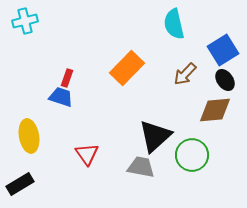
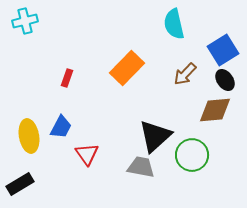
blue trapezoid: moved 30 px down; rotated 100 degrees clockwise
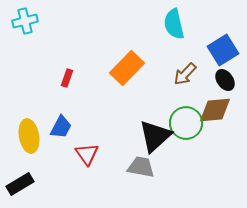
green circle: moved 6 px left, 32 px up
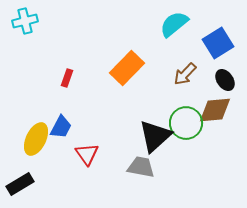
cyan semicircle: rotated 64 degrees clockwise
blue square: moved 5 px left, 7 px up
yellow ellipse: moved 7 px right, 3 px down; rotated 36 degrees clockwise
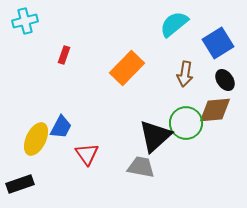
brown arrow: rotated 35 degrees counterclockwise
red rectangle: moved 3 px left, 23 px up
black rectangle: rotated 12 degrees clockwise
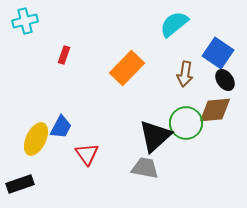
blue square: moved 10 px down; rotated 24 degrees counterclockwise
gray trapezoid: moved 4 px right, 1 px down
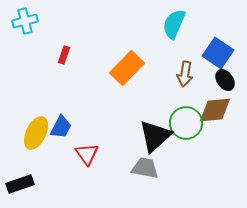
cyan semicircle: rotated 28 degrees counterclockwise
yellow ellipse: moved 6 px up
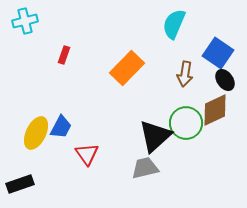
brown diamond: rotated 20 degrees counterclockwise
gray trapezoid: rotated 24 degrees counterclockwise
